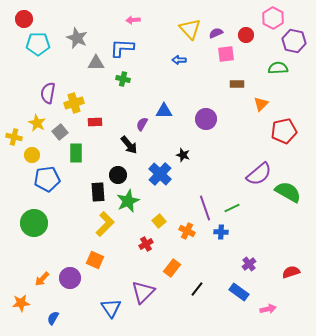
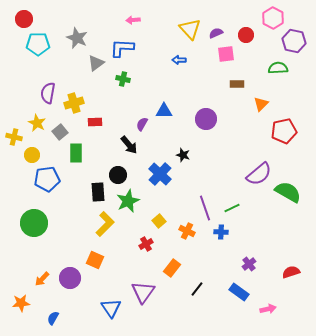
gray triangle at (96, 63): rotated 36 degrees counterclockwise
purple triangle at (143, 292): rotated 10 degrees counterclockwise
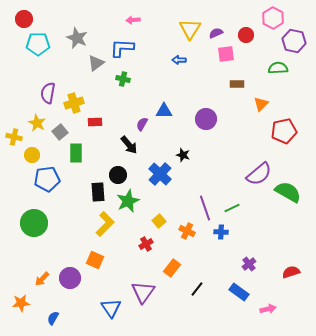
yellow triangle at (190, 29): rotated 15 degrees clockwise
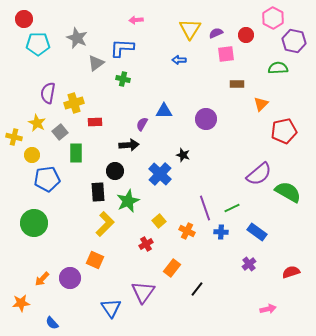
pink arrow at (133, 20): moved 3 px right
black arrow at (129, 145): rotated 54 degrees counterclockwise
black circle at (118, 175): moved 3 px left, 4 px up
blue rectangle at (239, 292): moved 18 px right, 60 px up
blue semicircle at (53, 318): moved 1 px left, 5 px down; rotated 72 degrees counterclockwise
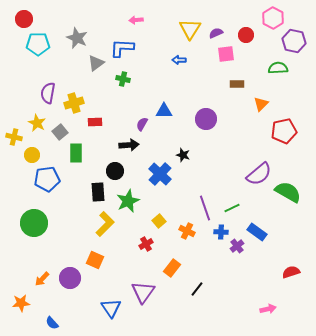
purple cross at (249, 264): moved 12 px left, 18 px up
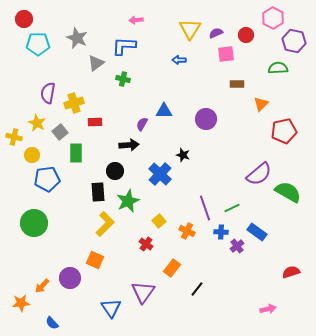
blue L-shape at (122, 48): moved 2 px right, 2 px up
red cross at (146, 244): rotated 24 degrees counterclockwise
orange arrow at (42, 279): moved 7 px down
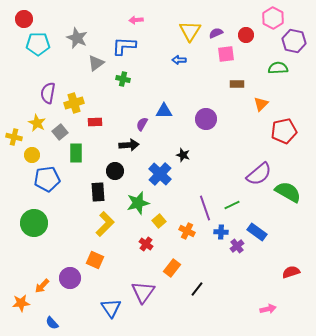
yellow triangle at (190, 29): moved 2 px down
green star at (128, 201): moved 10 px right, 2 px down; rotated 10 degrees clockwise
green line at (232, 208): moved 3 px up
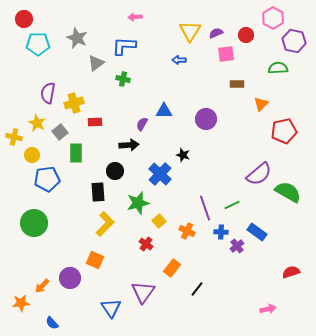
pink arrow at (136, 20): moved 1 px left, 3 px up
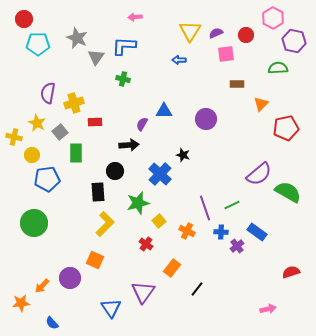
gray triangle at (96, 63): moved 6 px up; rotated 18 degrees counterclockwise
red pentagon at (284, 131): moved 2 px right, 3 px up
